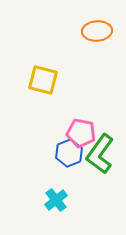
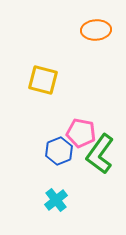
orange ellipse: moved 1 px left, 1 px up
blue hexagon: moved 10 px left, 2 px up
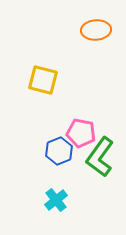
green L-shape: moved 3 px down
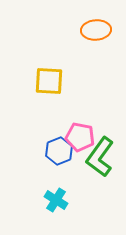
yellow square: moved 6 px right, 1 px down; rotated 12 degrees counterclockwise
pink pentagon: moved 1 px left, 4 px down
cyan cross: rotated 20 degrees counterclockwise
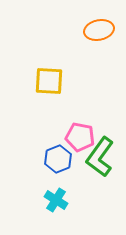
orange ellipse: moved 3 px right; rotated 8 degrees counterclockwise
blue hexagon: moved 1 px left, 8 px down
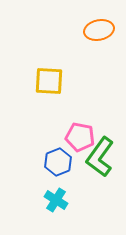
blue hexagon: moved 3 px down
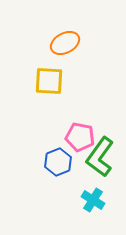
orange ellipse: moved 34 px left, 13 px down; rotated 16 degrees counterclockwise
cyan cross: moved 37 px right
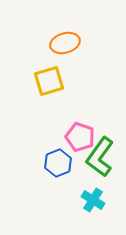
orange ellipse: rotated 12 degrees clockwise
yellow square: rotated 20 degrees counterclockwise
pink pentagon: rotated 8 degrees clockwise
blue hexagon: moved 1 px down
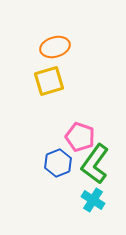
orange ellipse: moved 10 px left, 4 px down
green L-shape: moved 5 px left, 7 px down
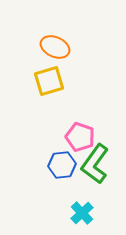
orange ellipse: rotated 40 degrees clockwise
blue hexagon: moved 4 px right, 2 px down; rotated 16 degrees clockwise
cyan cross: moved 11 px left, 13 px down; rotated 15 degrees clockwise
